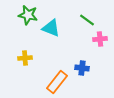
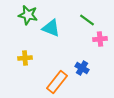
blue cross: rotated 24 degrees clockwise
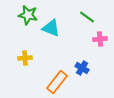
green line: moved 3 px up
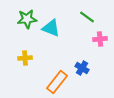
green star: moved 1 px left, 4 px down; rotated 18 degrees counterclockwise
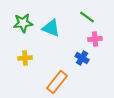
green star: moved 4 px left, 4 px down
pink cross: moved 5 px left
blue cross: moved 10 px up
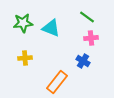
pink cross: moved 4 px left, 1 px up
blue cross: moved 1 px right, 3 px down
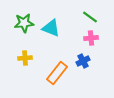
green line: moved 3 px right
green star: moved 1 px right
blue cross: rotated 32 degrees clockwise
orange rectangle: moved 9 px up
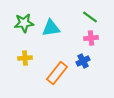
cyan triangle: rotated 30 degrees counterclockwise
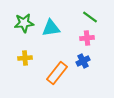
pink cross: moved 4 px left
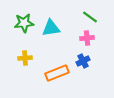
orange rectangle: rotated 30 degrees clockwise
